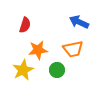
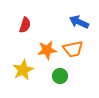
orange star: moved 9 px right
green circle: moved 3 px right, 6 px down
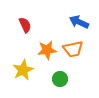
red semicircle: rotated 42 degrees counterclockwise
green circle: moved 3 px down
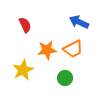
orange trapezoid: rotated 15 degrees counterclockwise
green circle: moved 5 px right, 1 px up
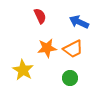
red semicircle: moved 15 px right, 9 px up
orange star: moved 2 px up
yellow star: rotated 15 degrees counterclockwise
green circle: moved 5 px right
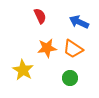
orange trapezoid: rotated 60 degrees clockwise
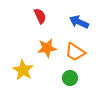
orange trapezoid: moved 2 px right, 3 px down
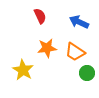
green circle: moved 17 px right, 5 px up
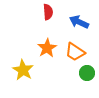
red semicircle: moved 8 px right, 4 px up; rotated 21 degrees clockwise
orange star: rotated 24 degrees counterclockwise
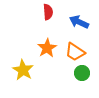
green circle: moved 5 px left
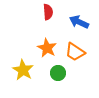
orange star: rotated 12 degrees counterclockwise
green circle: moved 24 px left
